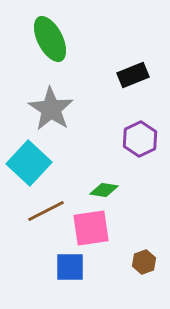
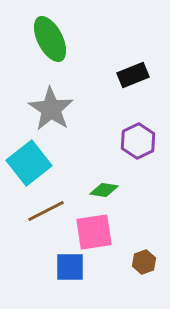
purple hexagon: moved 2 px left, 2 px down
cyan square: rotated 9 degrees clockwise
pink square: moved 3 px right, 4 px down
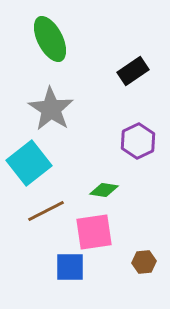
black rectangle: moved 4 px up; rotated 12 degrees counterclockwise
brown hexagon: rotated 15 degrees clockwise
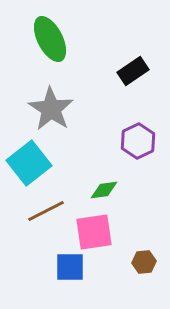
green diamond: rotated 16 degrees counterclockwise
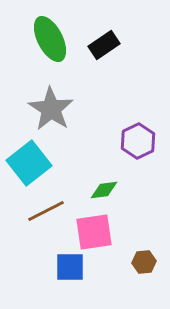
black rectangle: moved 29 px left, 26 px up
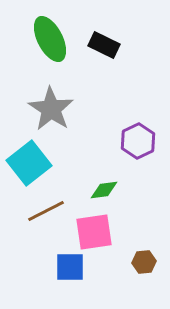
black rectangle: rotated 60 degrees clockwise
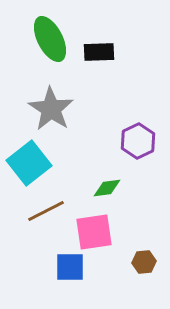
black rectangle: moved 5 px left, 7 px down; rotated 28 degrees counterclockwise
green diamond: moved 3 px right, 2 px up
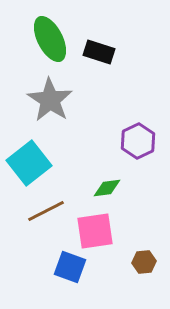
black rectangle: rotated 20 degrees clockwise
gray star: moved 1 px left, 9 px up
pink square: moved 1 px right, 1 px up
blue square: rotated 20 degrees clockwise
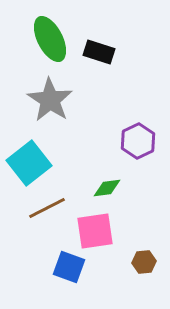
brown line: moved 1 px right, 3 px up
blue square: moved 1 px left
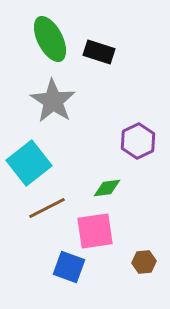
gray star: moved 3 px right, 1 px down
